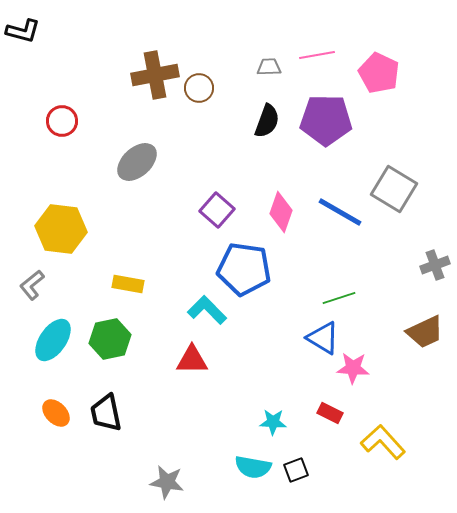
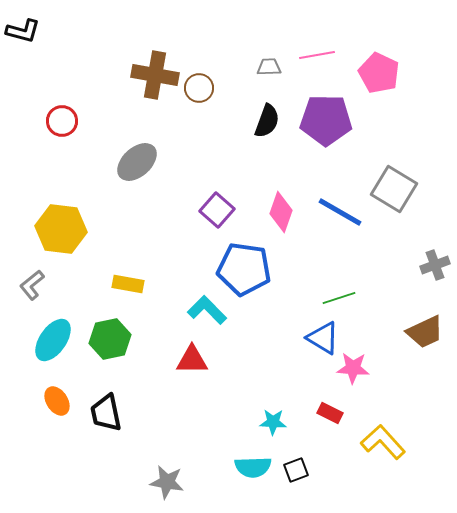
brown cross: rotated 21 degrees clockwise
orange ellipse: moved 1 px right, 12 px up; rotated 12 degrees clockwise
cyan semicircle: rotated 12 degrees counterclockwise
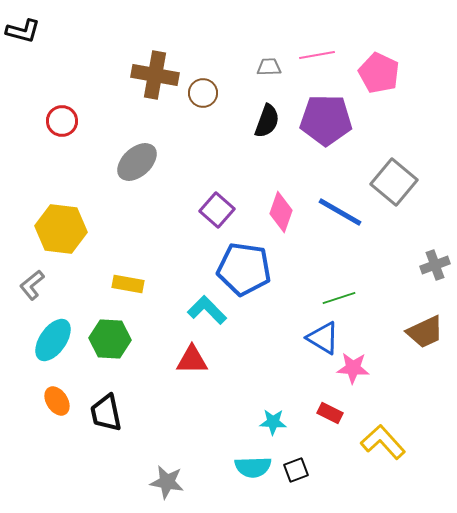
brown circle: moved 4 px right, 5 px down
gray square: moved 7 px up; rotated 9 degrees clockwise
green hexagon: rotated 15 degrees clockwise
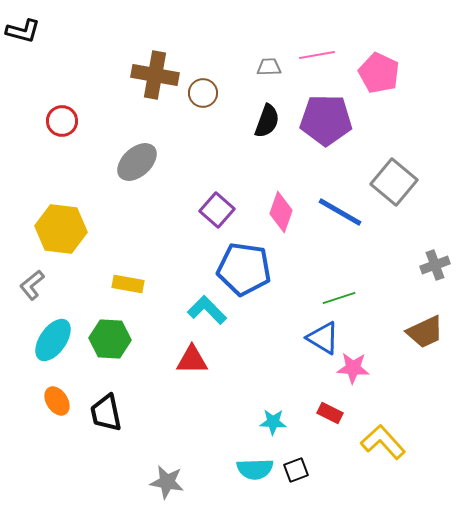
cyan semicircle: moved 2 px right, 2 px down
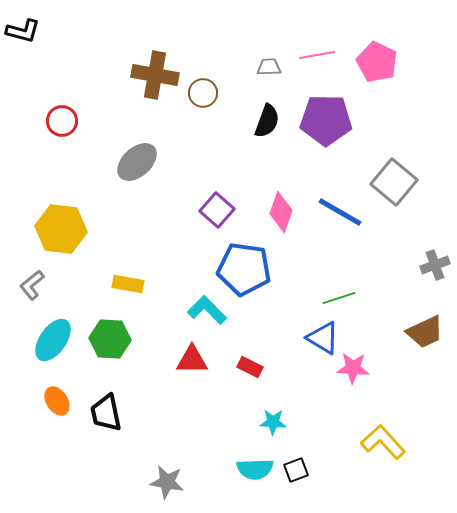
pink pentagon: moved 2 px left, 11 px up
red rectangle: moved 80 px left, 46 px up
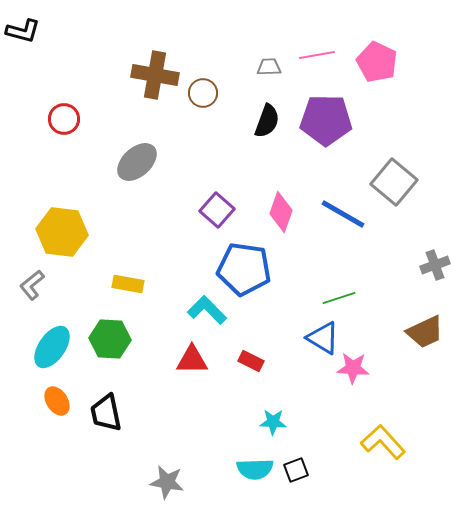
red circle: moved 2 px right, 2 px up
blue line: moved 3 px right, 2 px down
yellow hexagon: moved 1 px right, 3 px down
cyan ellipse: moved 1 px left, 7 px down
red rectangle: moved 1 px right, 6 px up
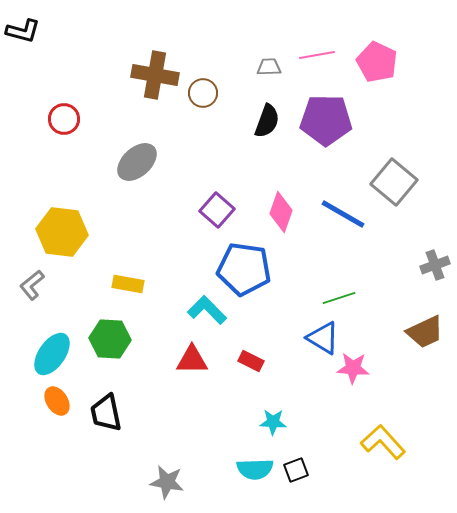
cyan ellipse: moved 7 px down
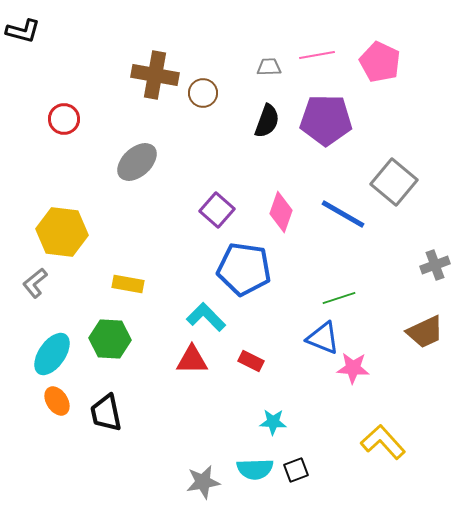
pink pentagon: moved 3 px right
gray L-shape: moved 3 px right, 2 px up
cyan L-shape: moved 1 px left, 7 px down
blue triangle: rotated 9 degrees counterclockwise
gray star: moved 36 px right; rotated 20 degrees counterclockwise
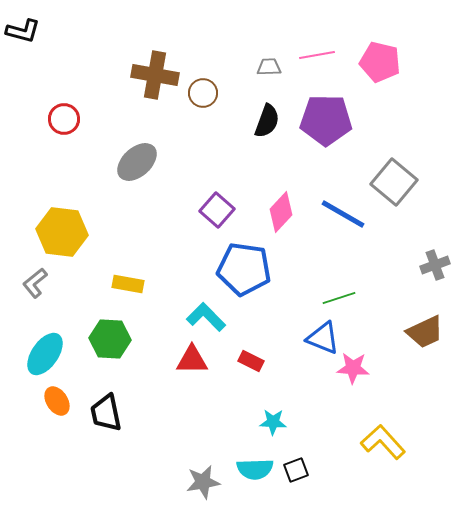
pink pentagon: rotated 12 degrees counterclockwise
pink diamond: rotated 24 degrees clockwise
cyan ellipse: moved 7 px left
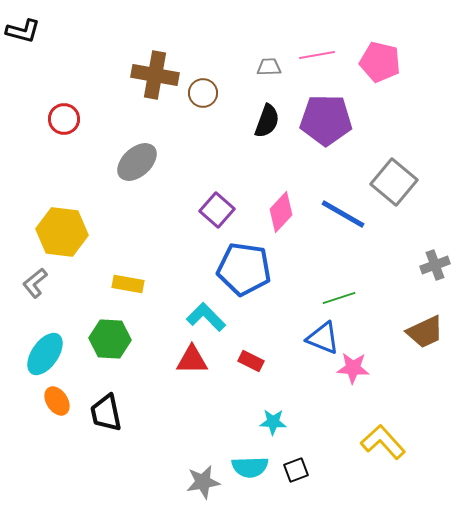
cyan semicircle: moved 5 px left, 2 px up
